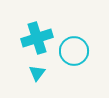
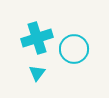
cyan circle: moved 2 px up
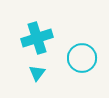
cyan circle: moved 8 px right, 9 px down
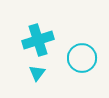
cyan cross: moved 1 px right, 2 px down
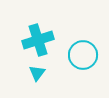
cyan circle: moved 1 px right, 3 px up
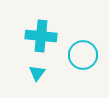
cyan cross: moved 3 px right, 4 px up; rotated 24 degrees clockwise
